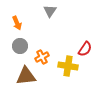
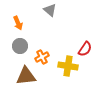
gray triangle: moved 1 px up; rotated 24 degrees counterclockwise
orange arrow: moved 1 px right
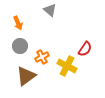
yellow cross: moved 1 px left; rotated 18 degrees clockwise
brown triangle: rotated 30 degrees counterclockwise
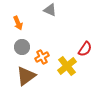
gray triangle: rotated 16 degrees counterclockwise
gray circle: moved 2 px right, 1 px down
yellow cross: rotated 24 degrees clockwise
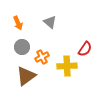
gray triangle: moved 12 px down; rotated 16 degrees clockwise
yellow cross: rotated 36 degrees clockwise
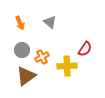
orange arrow: moved 2 px right
gray circle: moved 3 px down
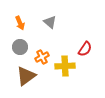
gray circle: moved 2 px left, 3 px up
yellow cross: moved 2 px left
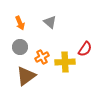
yellow cross: moved 4 px up
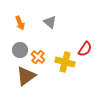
gray circle: moved 3 px down
orange cross: moved 4 px left; rotated 24 degrees counterclockwise
yellow cross: rotated 18 degrees clockwise
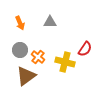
gray triangle: rotated 40 degrees counterclockwise
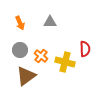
red semicircle: rotated 35 degrees counterclockwise
orange cross: moved 3 px right, 1 px up
